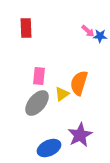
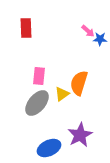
blue star: moved 3 px down
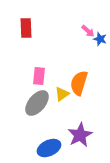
blue star: rotated 16 degrees clockwise
